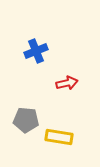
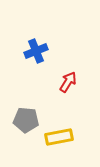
red arrow: moved 1 px right, 1 px up; rotated 45 degrees counterclockwise
yellow rectangle: rotated 20 degrees counterclockwise
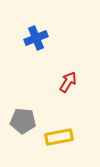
blue cross: moved 13 px up
gray pentagon: moved 3 px left, 1 px down
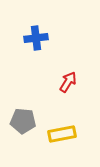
blue cross: rotated 15 degrees clockwise
yellow rectangle: moved 3 px right, 3 px up
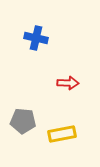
blue cross: rotated 20 degrees clockwise
red arrow: moved 1 px down; rotated 60 degrees clockwise
